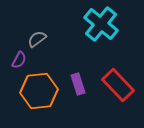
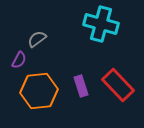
cyan cross: rotated 24 degrees counterclockwise
purple rectangle: moved 3 px right, 2 px down
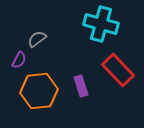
red rectangle: moved 15 px up
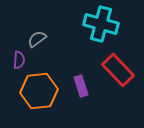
purple semicircle: rotated 24 degrees counterclockwise
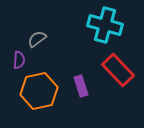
cyan cross: moved 4 px right, 1 px down
orange hexagon: rotated 6 degrees counterclockwise
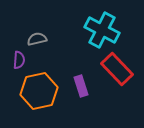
cyan cross: moved 3 px left, 5 px down; rotated 12 degrees clockwise
gray semicircle: rotated 24 degrees clockwise
red rectangle: moved 1 px left, 1 px up
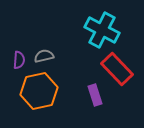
gray semicircle: moved 7 px right, 17 px down
purple rectangle: moved 14 px right, 9 px down
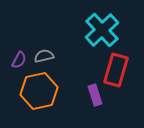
cyan cross: rotated 20 degrees clockwise
purple semicircle: rotated 24 degrees clockwise
red rectangle: moved 1 px left, 1 px down; rotated 60 degrees clockwise
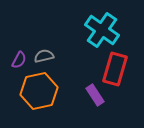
cyan cross: rotated 12 degrees counterclockwise
red rectangle: moved 1 px left, 1 px up
purple rectangle: rotated 15 degrees counterclockwise
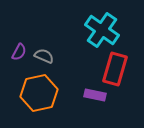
gray semicircle: rotated 36 degrees clockwise
purple semicircle: moved 8 px up
orange hexagon: moved 2 px down
purple rectangle: rotated 45 degrees counterclockwise
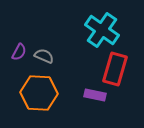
orange hexagon: rotated 15 degrees clockwise
